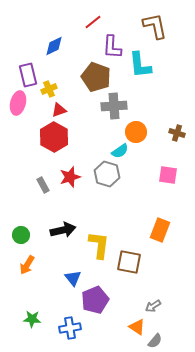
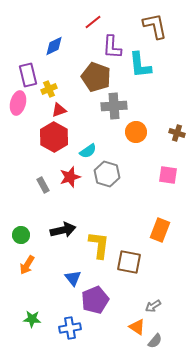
cyan semicircle: moved 32 px left
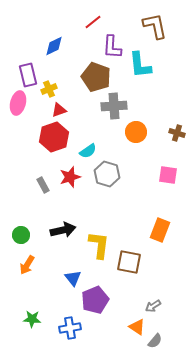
red hexagon: rotated 12 degrees clockwise
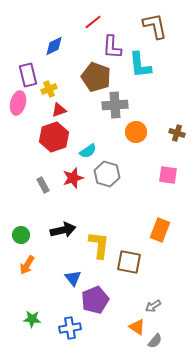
gray cross: moved 1 px right, 1 px up
red star: moved 3 px right, 1 px down
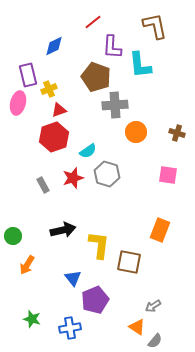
green circle: moved 8 px left, 1 px down
green star: rotated 12 degrees clockwise
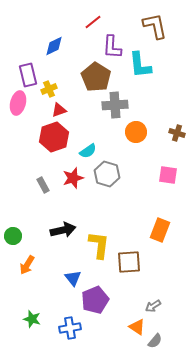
brown pentagon: rotated 12 degrees clockwise
brown square: rotated 15 degrees counterclockwise
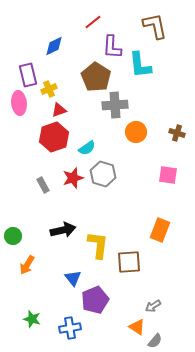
pink ellipse: moved 1 px right; rotated 20 degrees counterclockwise
cyan semicircle: moved 1 px left, 3 px up
gray hexagon: moved 4 px left
yellow L-shape: moved 1 px left
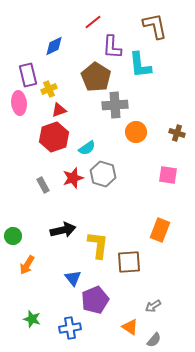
orange triangle: moved 7 px left
gray semicircle: moved 1 px left, 1 px up
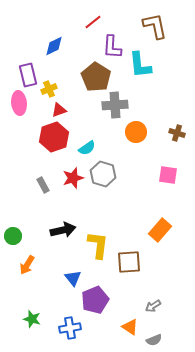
orange rectangle: rotated 20 degrees clockwise
gray semicircle: rotated 28 degrees clockwise
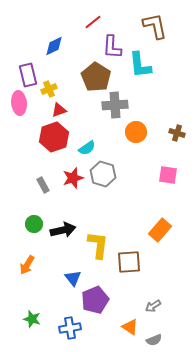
green circle: moved 21 px right, 12 px up
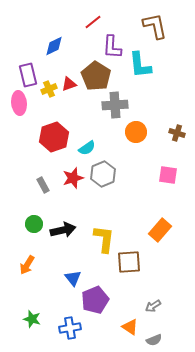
brown pentagon: moved 1 px up
red triangle: moved 10 px right, 26 px up
gray hexagon: rotated 20 degrees clockwise
yellow L-shape: moved 6 px right, 6 px up
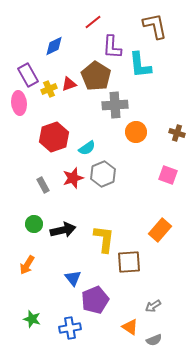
purple rectangle: rotated 15 degrees counterclockwise
pink square: rotated 12 degrees clockwise
